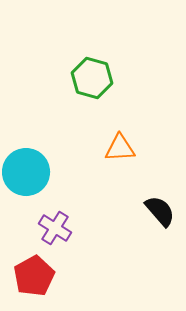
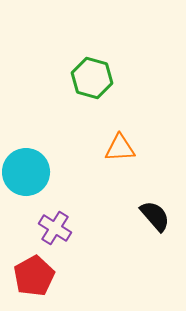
black semicircle: moved 5 px left, 5 px down
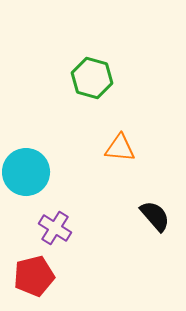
orange triangle: rotated 8 degrees clockwise
red pentagon: rotated 15 degrees clockwise
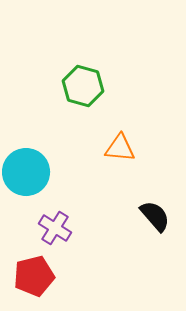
green hexagon: moved 9 px left, 8 px down
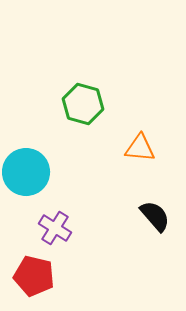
green hexagon: moved 18 px down
orange triangle: moved 20 px right
red pentagon: rotated 27 degrees clockwise
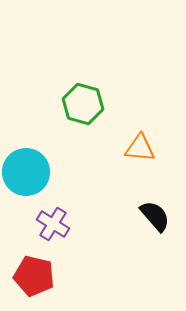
purple cross: moved 2 px left, 4 px up
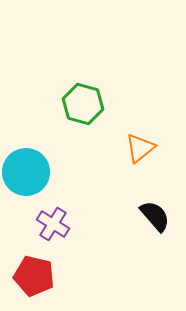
orange triangle: rotated 44 degrees counterclockwise
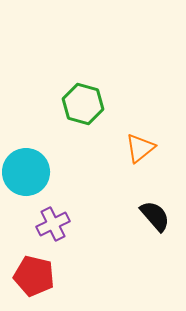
purple cross: rotated 32 degrees clockwise
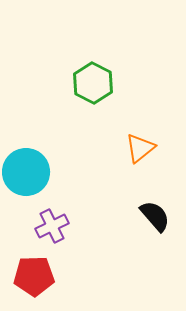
green hexagon: moved 10 px right, 21 px up; rotated 12 degrees clockwise
purple cross: moved 1 px left, 2 px down
red pentagon: rotated 15 degrees counterclockwise
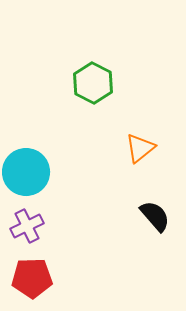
purple cross: moved 25 px left
red pentagon: moved 2 px left, 2 px down
